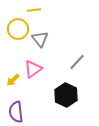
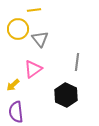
gray line: rotated 36 degrees counterclockwise
yellow arrow: moved 5 px down
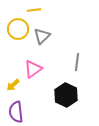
gray triangle: moved 2 px right, 3 px up; rotated 24 degrees clockwise
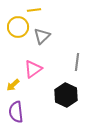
yellow circle: moved 2 px up
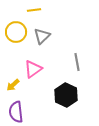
yellow circle: moved 2 px left, 5 px down
gray line: rotated 18 degrees counterclockwise
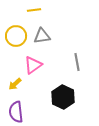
yellow circle: moved 4 px down
gray triangle: rotated 36 degrees clockwise
pink triangle: moved 4 px up
yellow arrow: moved 2 px right, 1 px up
black hexagon: moved 3 px left, 2 px down
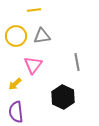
pink triangle: rotated 18 degrees counterclockwise
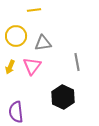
gray triangle: moved 1 px right, 7 px down
pink triangle: moved 1 px left, 1 px down
yellow arrow: moved 5 px left, 17 px up; rotated 24 degrees counterclockwise
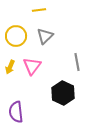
yellow line: moved 5 px right
gray triangle: moved 2 px right, 7 px up; rotated 36 degrees counterclockwise
black hexagon: moved 4 px up
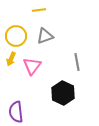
gray triangle: rotated 24 degrees clockwise
yellow arrow: moved 1 px right, 8 px up
